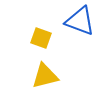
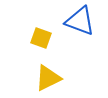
yellow triangle: moved 3 px right, 2 px down; rotated 12 degrees counterclockwise
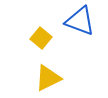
yellow square: rotated 20 degrees clockwise
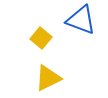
blue triangle: moved 1 px right, 1 px up
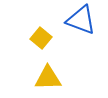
yellow triangle: rotated 24 degrees clockwise
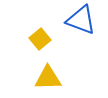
yellow square: moved 1 px left, 1 px down; rotated 10 degrees clockwise
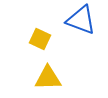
yellow square: rotated 25 degrees counterclockwise
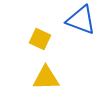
yellow triangle: moved 2 px left
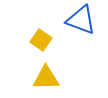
yellow square: moved 1 px right, 1 px down; rotated 10 degrees clockwise
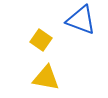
yellow triangle: rotated 12 degrees clockwise
